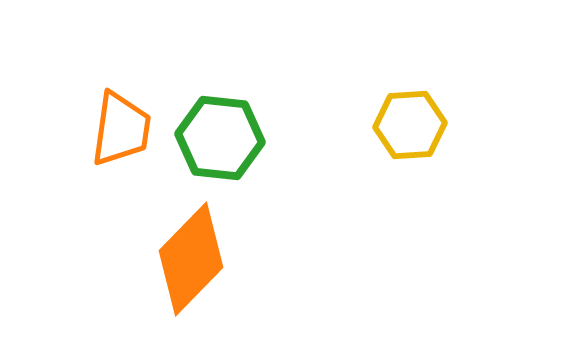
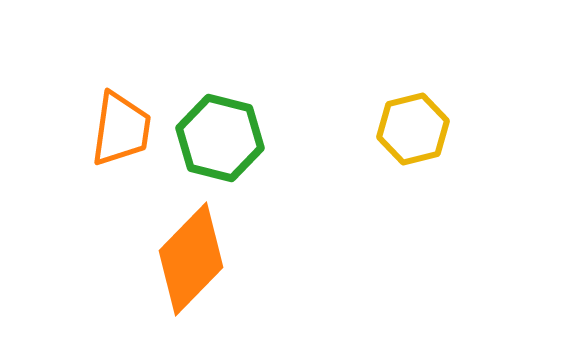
yellow hexagon: moved 3 px right, 4 px down; rotated 10 degrees counterclockwise
green hexagon: rotated 8 degrees clockwise
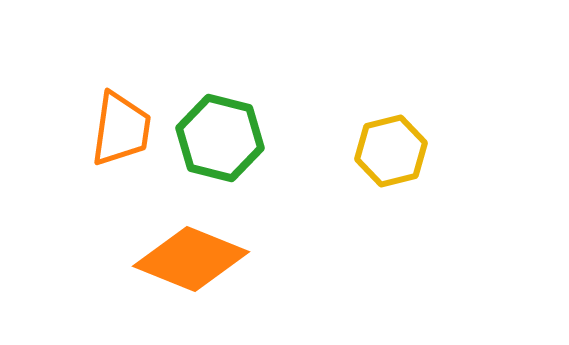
yellow hexagon: moved 22 px left, 22 px down
orange diamond: rotated 68 degrees clockwise
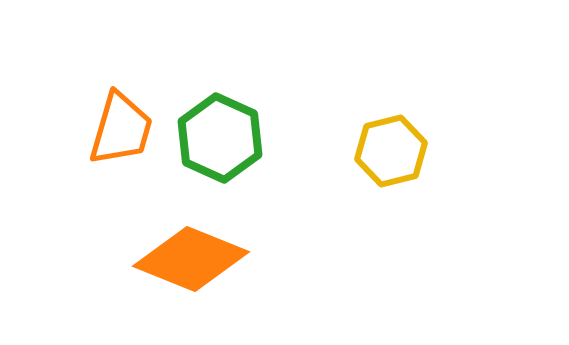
orange trapezoid: rotated 8 degrees clockwise
green hexagon: rotated 10 degrees clockwise
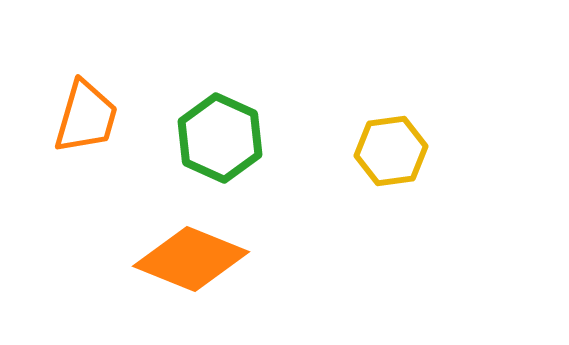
orange trapezoid: moved 35 px left, 12 px up
yellow hexagon: rotated 6 degrees clockwise
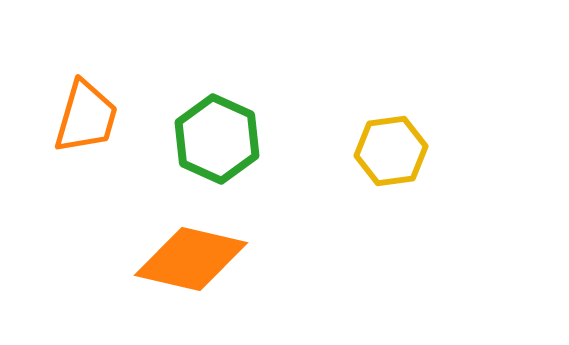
green hexagon: moved 3 px left, 1 px down
orange diamond: rotated 9 degrees counterclockwise
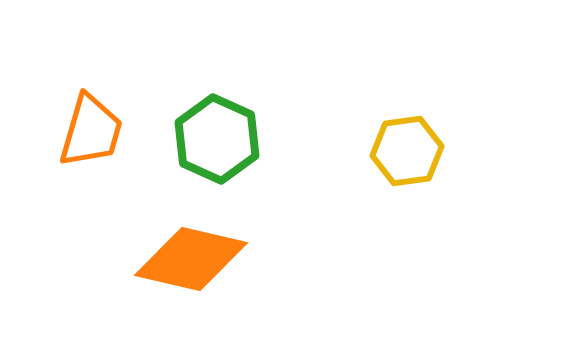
orange trapezoid: moved 5 px right, 14 px down
yellow hexagon: moved 16 px right
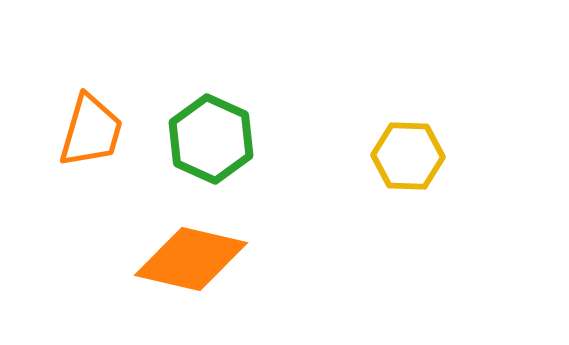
green hexagon: moved 6 px left
yellow hexagon: moved 1 px right, 5 px down; rotated 10 degrees clockwise
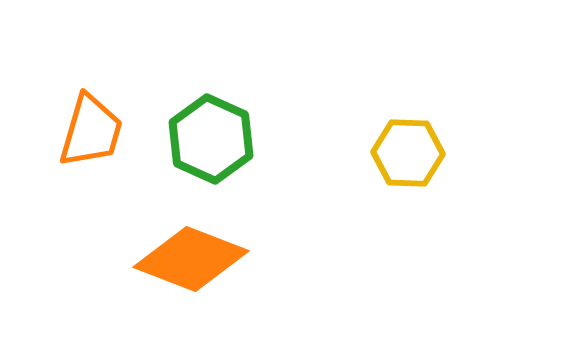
yellow hexagon: moved 3 px up
orange diamond: rotated 8 degrees clockwise
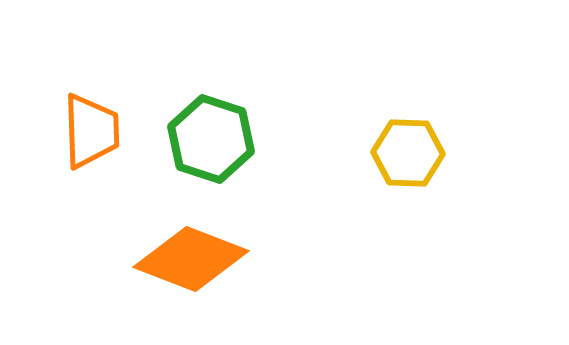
orange trapezoid: rotated 18 degrees counterclockwise
green hexagon: rotated 6 degrees counterclockwise
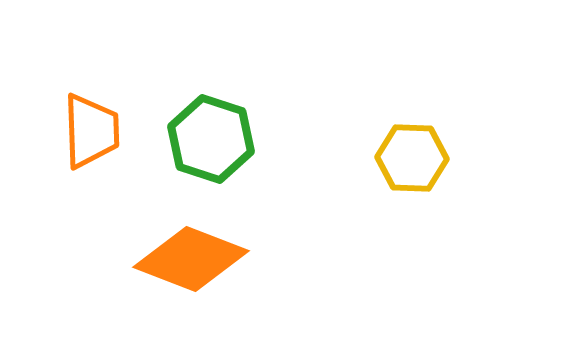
yellow hexagon: moved 4 px right, 5 px down
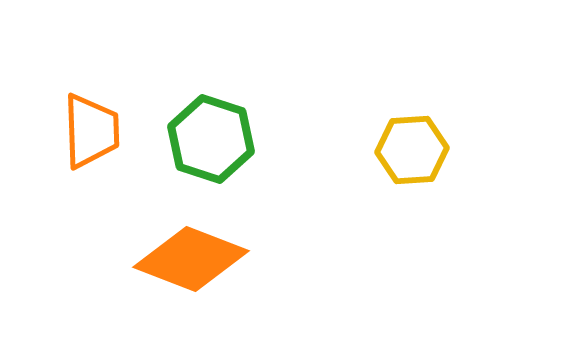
yellow hexagon: moved 8 px up; rotated 6 degrees counterclockwise
